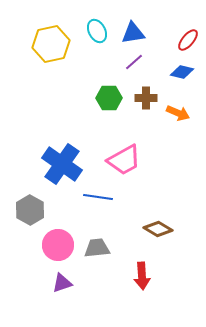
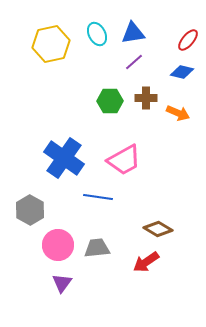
cyan ellipse: moved 3 px down
green hexagon: moved 1 px right, 3 px down
blue cross: moved 2 px right, 6 px up
red arrow: moved 4 px right, 14 px up; rotated 60 degrees clockwise
purple triangle: rotated 35 degrees counterclockwise
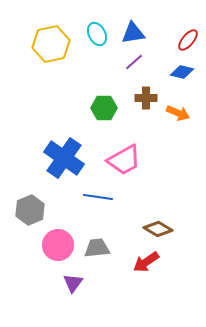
green hexagon: moved 6 px left, 7 px down
gray hexagon: rotated 8 degrees clockwise
purple triangle: moved 11 px right
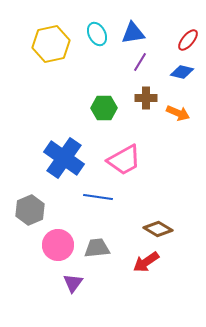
purple line: moved 6 px right; rotated 18 degrees counterclockwise
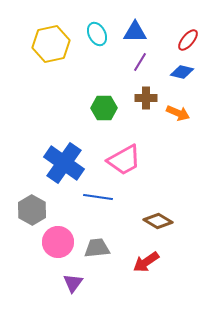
blue triangle: moved 2 px right, 1 px up; rotated 10 degrees clockwise
blue cross: moved 5 px down
gray hexagon: moved 2 px right; rotated 8 degrees counterclockwise
brown diamond: moved 8 px up
pink circle: moved 3 px up
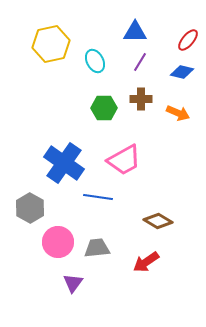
cyan ellipse: moved 2 px left, 27 px down
brown cross: moved 5 px left, 1 px down
gray hexagon: moved 2 px left, 2 px up
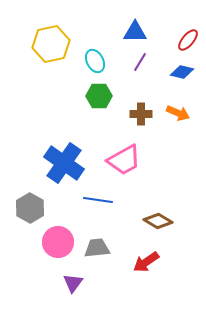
brown cross: moved 15 px down
green hexagon: moved 5 px left, 12 px up
blue line: moved 3 px down
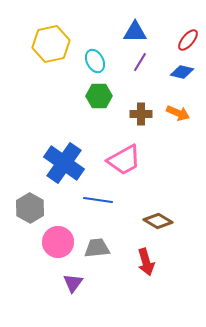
red arrow: rotated 72 degrees counterclockwise
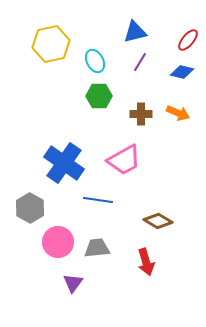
blue triangle: rotated 15 degrees counterclockwise
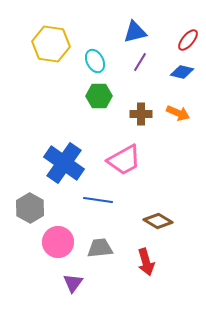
yellow hexagon: rotated 21 degrees clockwise
gray trapezoid: moved 3 px right
